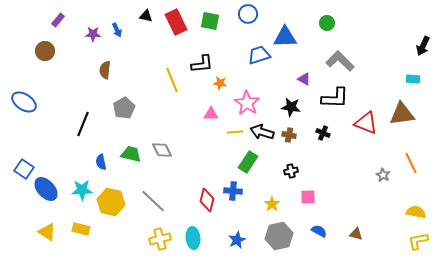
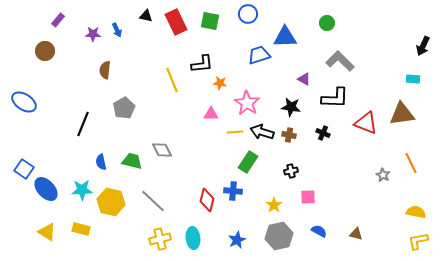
green trapezoid at (131, 154): moved 1 px right, 7 px down
yellow star at (272, 204): moved 2 px right, 1 px down
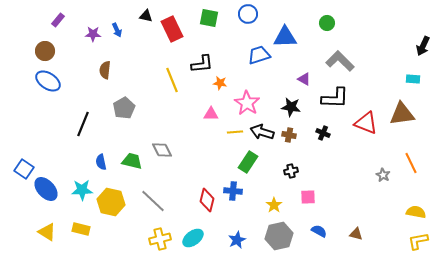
green square at (210, 21): moved 1 px left, 3 px up
red rectangle at (176, 22): moved 4 px left, 7 px down
blue ellipse at (24, 102): moved 24 px right, 21 px up
cyan ellipse at (193, 238): rotated 60 degrees clockwise
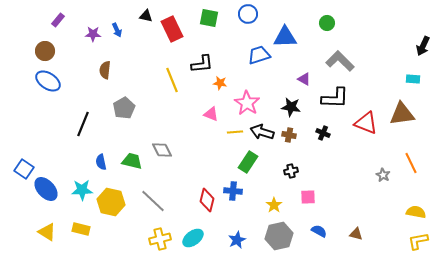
pink triangle at (211, 114): rotated 21 degrees clockwise
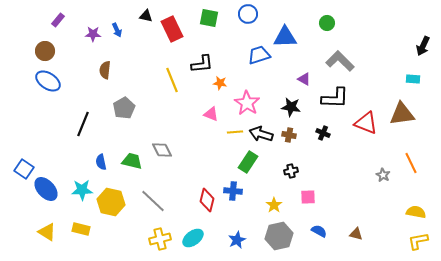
black arrow at (262, 132): moved 1 px left, 2 px down
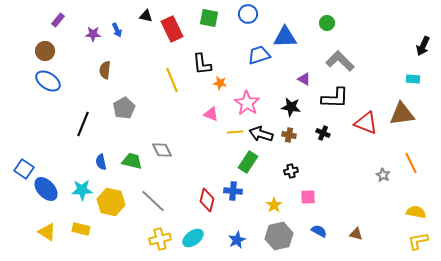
black L-shape at (202, 64): rotated 90 degrees clockwise
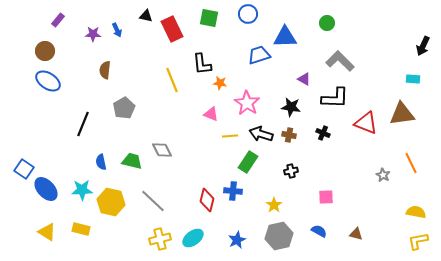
yellow line at (235, 132): moved 5 px left, 4 px down
pink square at (308, 197): moved 18 px right
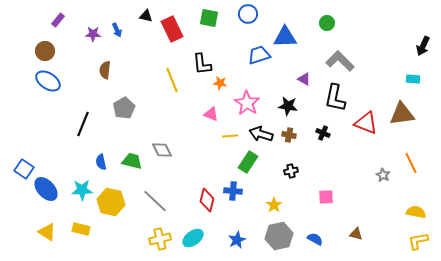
black L-shape at (335, 98): rotated 100 degrees clockwise
black star at (291, 107): moved 3 px left, 1 px up
gray line at (153, 201): moved 2 px right
blue semicircle at (319, 231): moved 4 px left, 8 px down
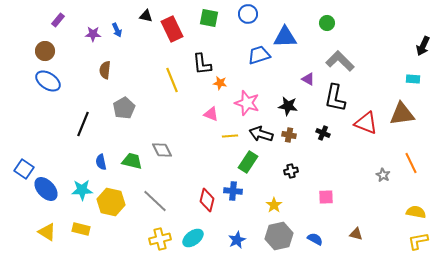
purple triangle at (304, 79): moved 4 px right
pink star at (247, 103): rotated 15 degrees counterclockwise
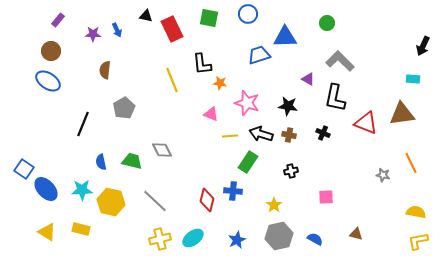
brown circle at (45, 51): moved 6 px right
gray star at (383, 175): rotated 16 degrees counterclockwise
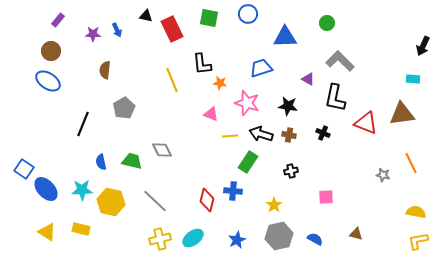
blue trapezoid at (259, 55): moved 2 px right, 13 px down
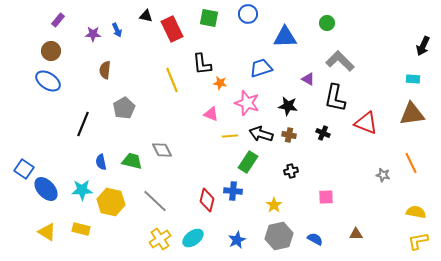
brown triangle at (402, 114): moved 10 px right
brown triangle at (356, 234): rotated 16 degrees counterclockwise
yellow cross at (160, 239): rotated 20 degrees counterclockwise
